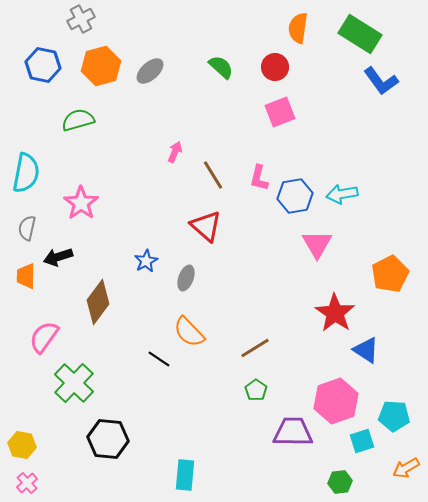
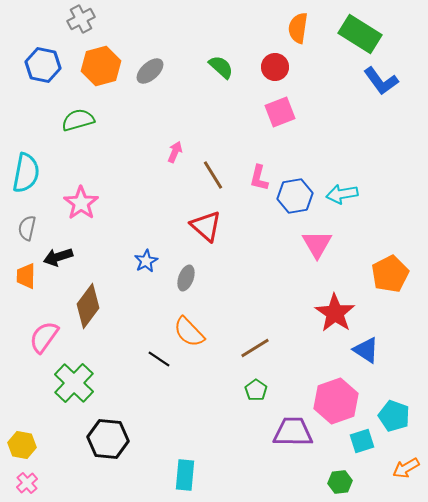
brown diamond at (98, 302): moved 10 px left, 4 px down
cyan pentagon at (394, 416): rotated 16 degrees clockwise
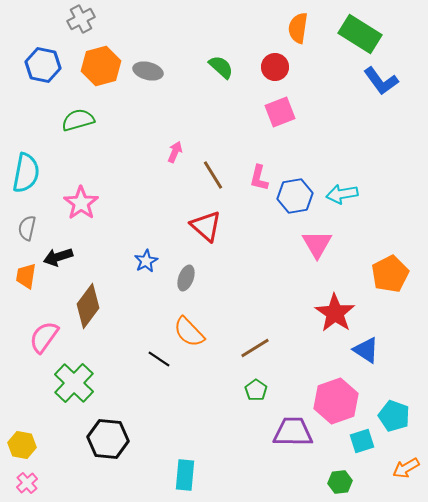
gray ellipse at (150, 71): moved 2 px left; rotated 56 degrees clockwise
orange trapezoid at (26, 276): rotated 8 degrees clockwise
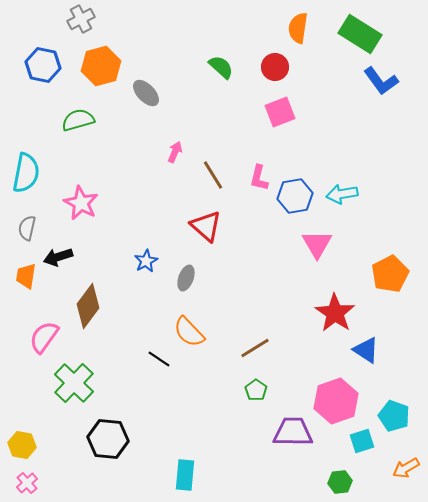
gray ellipse at (148, 71): moved 2 px left, 22 px down; rotated 32 degrees clockwise
pink star at (81, 203): rotated 8 degrees counterclockwise
